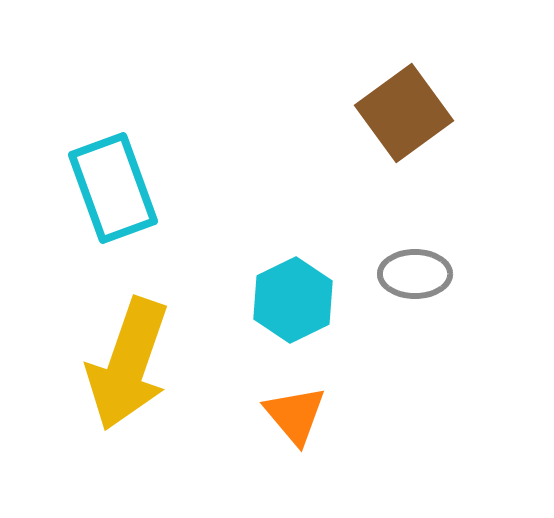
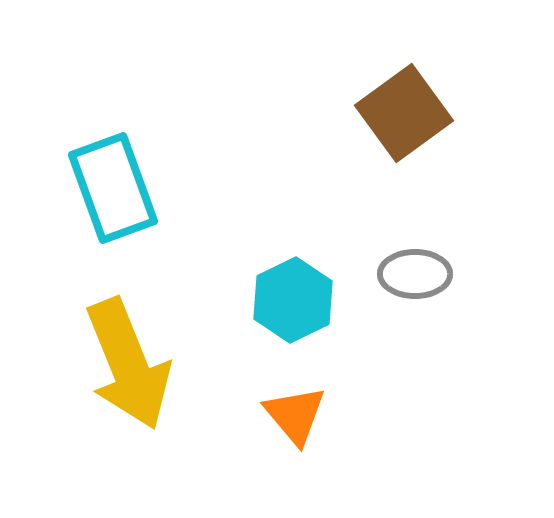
yellow arrow: rotated 41 degrees counterclockwise
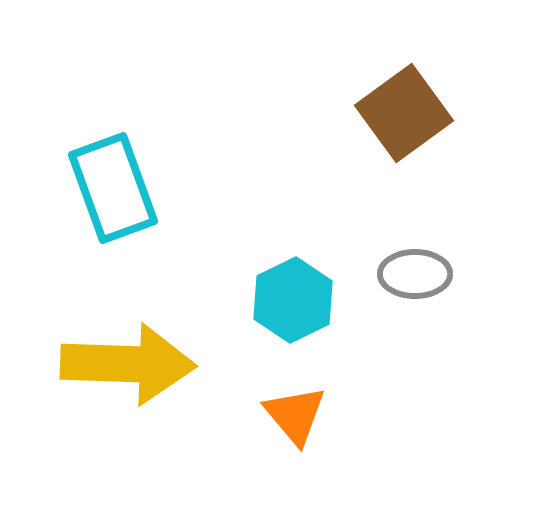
yellow arrow: rotated 66 degrees counterclockwise
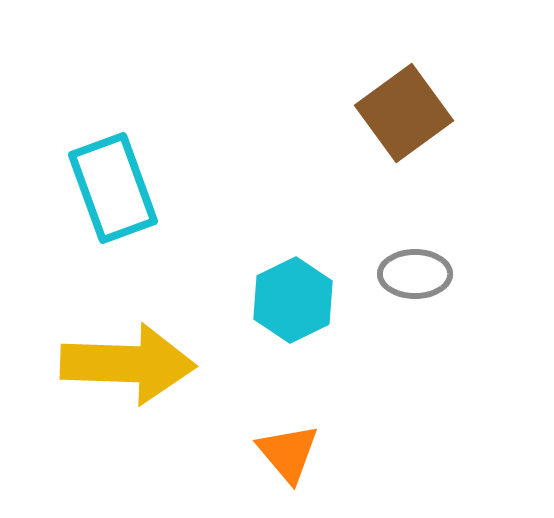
orange triangle: moved 7 px left, 38 px down
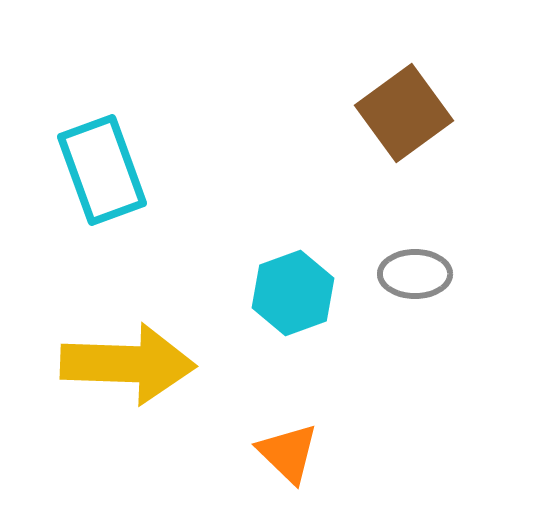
cyan rectangle: moved 11 px left, 18 px up
cyan hexagon: moved 7 px up; rotated 6 degrees clockwise
orange triangle: rotated 6 degrees counterclockwise
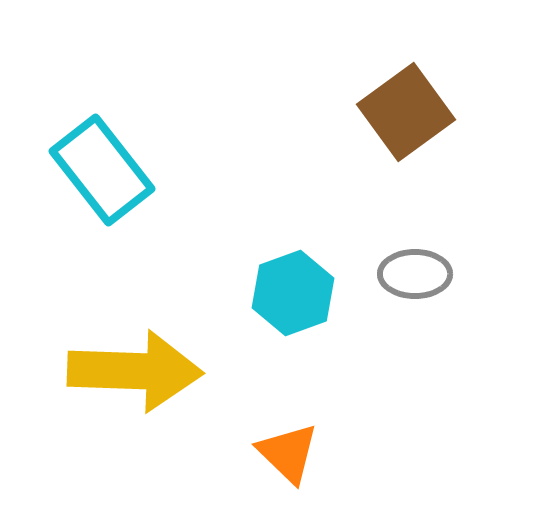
brown square: moved 2 px right, 1 px up
cyan rectangle: rotated 18 degrees counterclockwise
yellow arrow: moved 7 px right, 7 px down
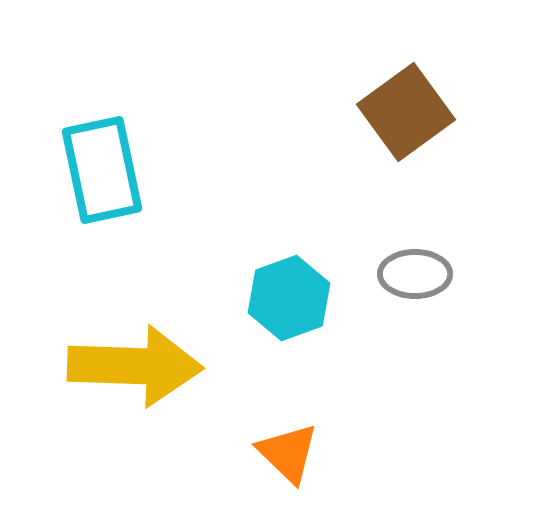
cyan rectangle: rotated 26 degrees clockwise
cyan hexagon: moved 4 px left, 5 px down
yellow arrow: moved 5 px up
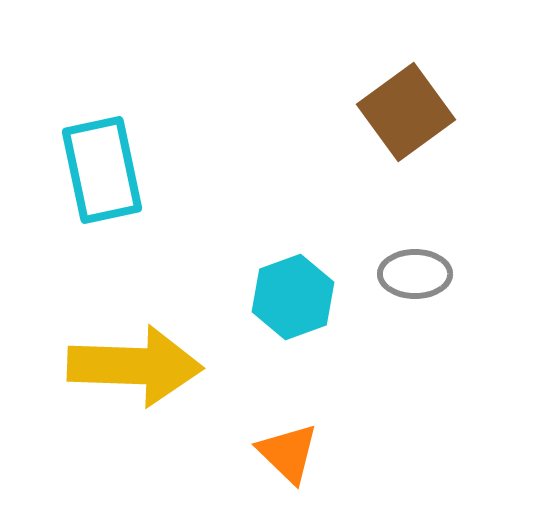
cyan hexagon: moved 4 px right, 1 px up
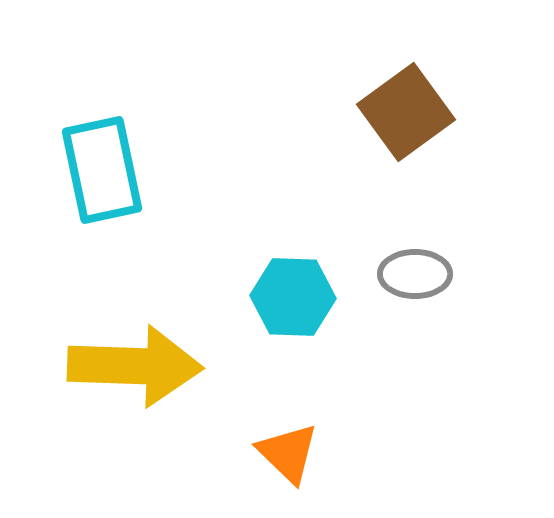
cyan hexagon: rotated 22 degrees clockwise
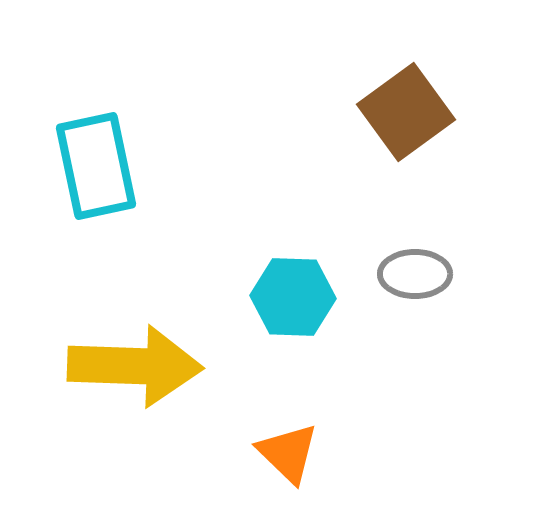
cyan rectangle: moved 6 px left, 4 px up
